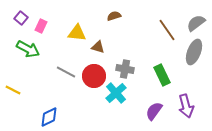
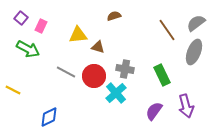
yellow triangle: moved 1 px right, 2 px down; rotated 12 degrees counterclockwise
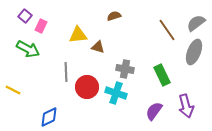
purple square: moved 4 px right, 2 px up
gray line: rotated 60 degrees clockwise
red circle: moved 7 px left, 11 px down
cyan cross: rotated 30 degrees counterclockwise
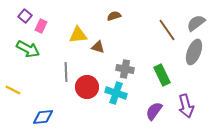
blue diamond: moved 6 px left; rotated 20 degrees clockwise
